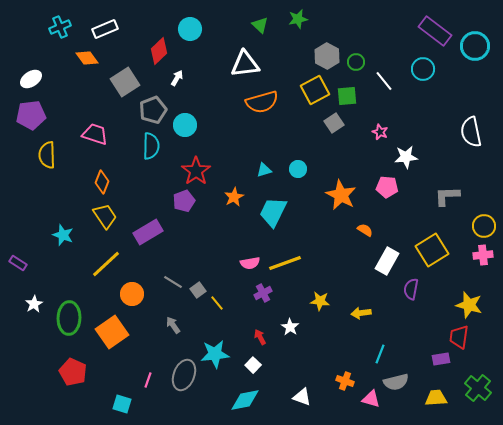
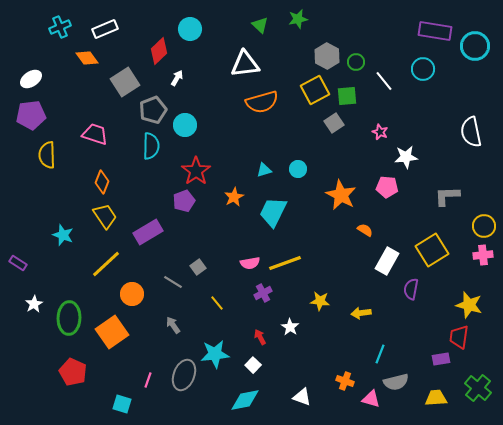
purple rectangle at (435, 31): rotated 28 degrees counterclockwise
gray square at (198, 290): moved 23 px up
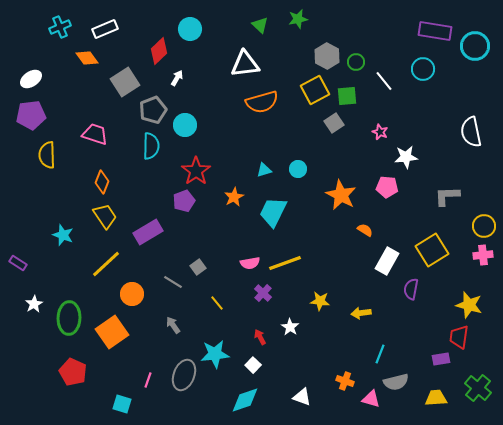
purple cross at (263, 293): rotated 18 degrees counterclockwise
cyan diamond at (245, 400): rotated 8 degrees counterclockwise
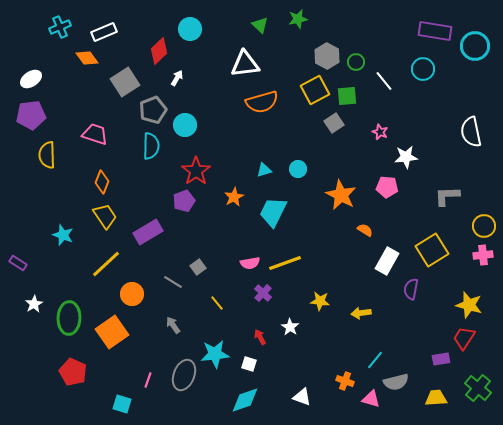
white rectangle at (105, 29): moved 1 px left, 3 px down
red trapezoid at (459, 337): moved 5 px right, 1 px down; rotated 25 degrees clockwise
cyan line at (380, 354): moved 5 px left, 6 px down; rotated 18 degrees clockwise
white square at (253, 365): moved 4 px left, 1 px up; rotated 28 degrees counterclockwise
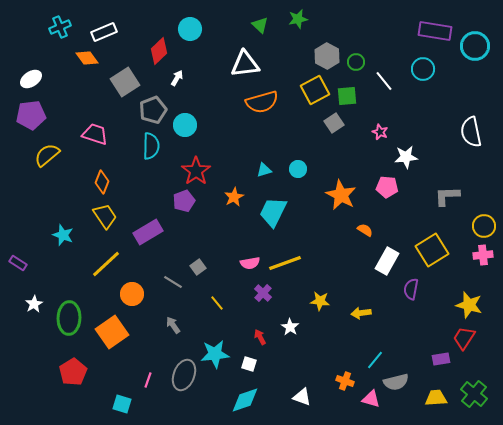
yellow semicircle at (47, 155): rotated 52 degrees clockwise
red pentagon at (73, 372): rotated 16 degrees clockwise
green cross at (478, 388): moved 4 px left, 6 px down
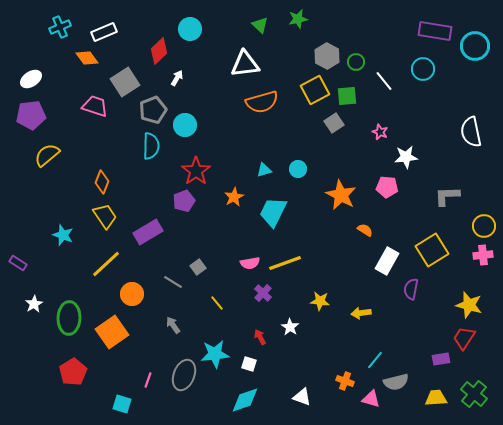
pink trapezoid at (95, 134): moved 28 px up
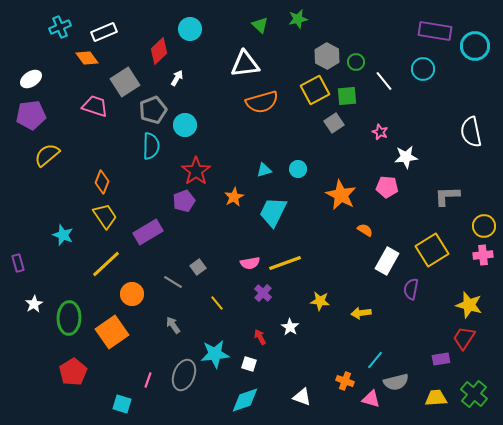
purple rectangle at (18, 263): rotated 42 degrees clockwise
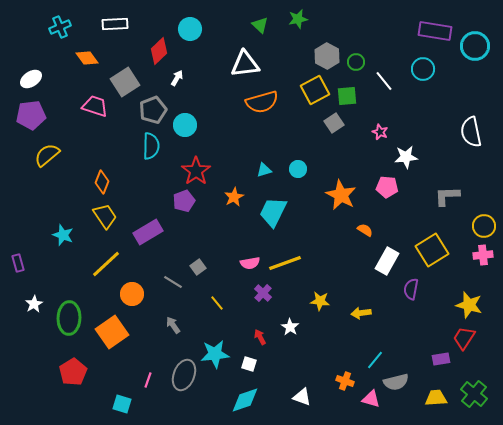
white rectangle at (104, 32): moved 11 px right, 8 px up; rotated 20 degrees clockwise
